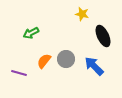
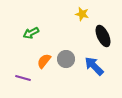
purple line: moved 4 px right, 5 px down
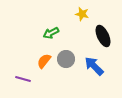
green arrow: moved 20 px right
purple line: moved 1 px down
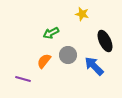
black ellipse: moved 2 px right, 5 px down
gray circle: moved 2 px right, 4 px up
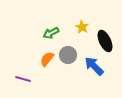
yellow star: moved 13 px down; rotated 16 degrees clockwise
orange semicircle: moved 3 px right, 2 px up
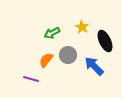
green arrow: moved 1 px right
orange semicircle: moved 1 px left, 1 px down
purple line: moved 8 px right
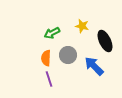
yellow star: moved 1 px up; rotated 16 degrees counterclockwise
orange semicircle: moved 2 px up; rotated 35 degrees counterclockwise
purple line: moved 18 px right; rotated 56 degrees clockwise
